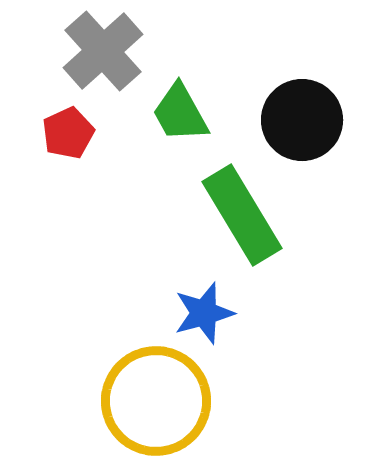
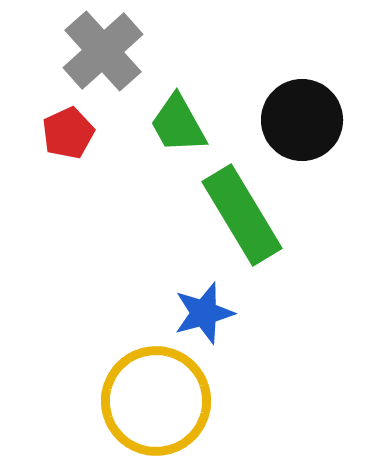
green trapezoid: moved 2 px left, 11 px down
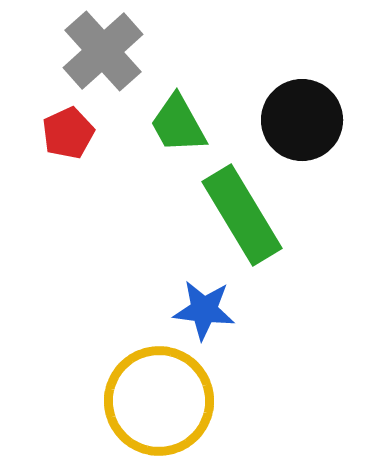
blue star: moved 3 px up; rotated 22 degrees clockwise
yellow circle: moved 3 px right
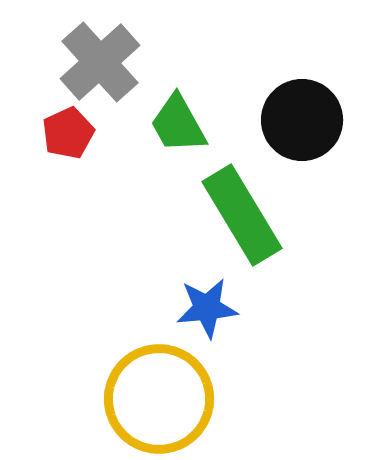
gray cross: moved 3 px left, 11 px down
blue star: moved 3 px right, 2 px up; rotated 12 degrees counterclockwise
yellow circle: moved 2 px up
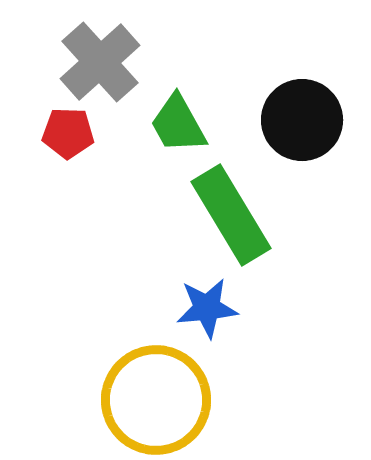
red pentagon: rotated 27 degrees clockwise
green rectangle: moved 11 px left
yellow circle: moved 3 px left, 1 px down
